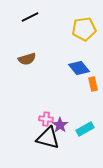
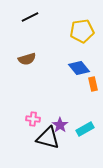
yellow pentagon: moved 2 px left, 2 px down
pink cross: moved 13 px left
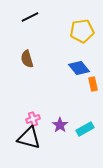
brown semicircle: rotated 90 degrees clockwise
pink cross: rotated 24 degrees counterclockwise
black triangle: moved 19 px left
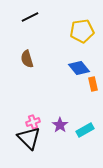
pink cross: moved 3 px down
cyan rectangle: moved 1 px down
black triangle: rotated 30 degrees clockwise
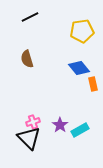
cyan rectangle: moved 5 px left
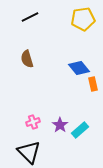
yellow pentagon: moved 1 px right, 12 px up
cyan rectangle: rotated 12 degrees counterclockwise
black triangle: moved 14 px down
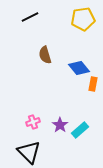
brown semicircle: moved 18 px right, 4 px up
orange rectangle: rotated 24 degrees clockwise
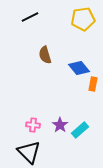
pink cross: moved 3 px down; rotated 24 degrees clockwise
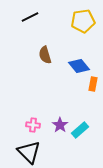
yellow pentagon: moved 2 px down
blue diamond: moved 2 px up
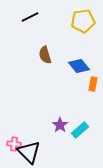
pink cross: moved 19 px left, 19 px down
